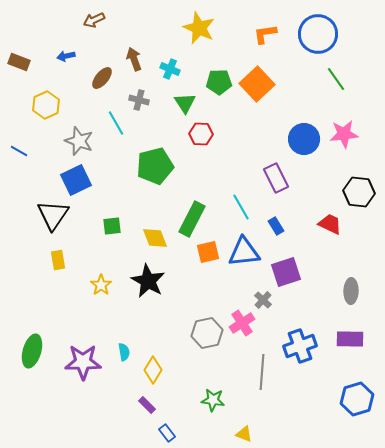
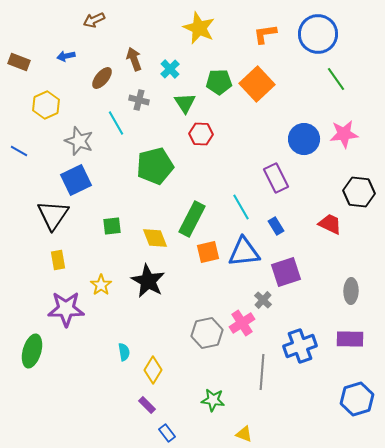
cyan cross at (170, 69): rotated 24 degrees clockwise
purple star at (83, 362): moved 17 px left, 53 px up
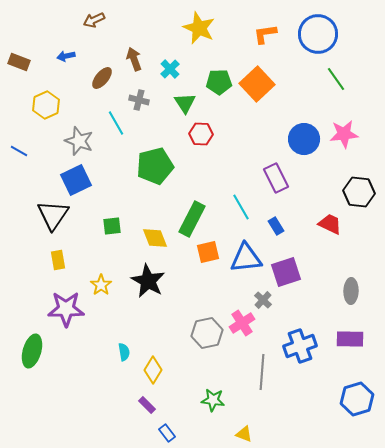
blue triangle at (244, 252): moved 2 px right, 6 px down
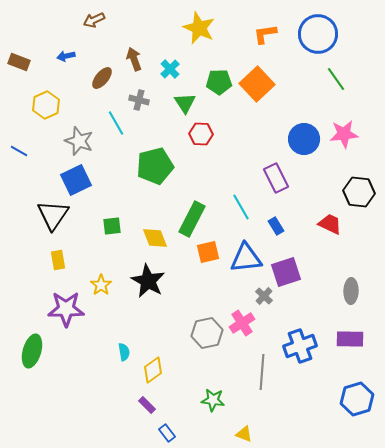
gray cross at (263, 300): moved 1 px right, 4 px up
yellow diamond at (153, 370): rotated 24 degrees clockwise
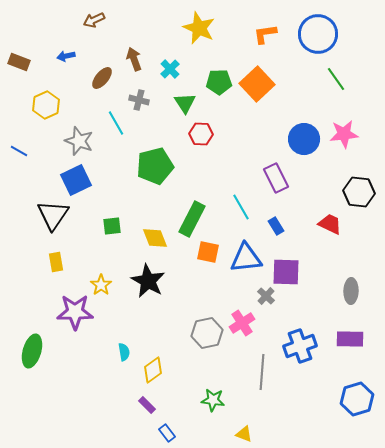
orange square at (208, 252): rotated 25 degrees clockwise
yellow rectangle at (58, 260): moved 2 px left, 2 px down
purple square at (286, 272): rotated 20 degrees clockwise
gray cross at (264, 296): moved 2 px right
purple star at (66, 309): moved 9 px right, 3 px down
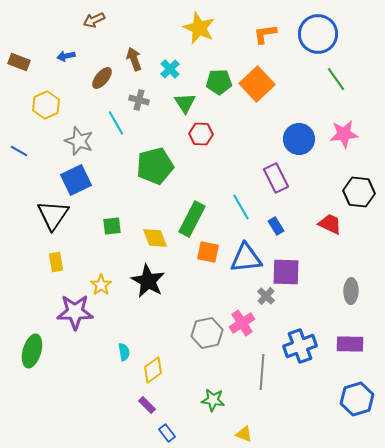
blue circle at (304, 139): moved 5 px left
purple rectangle at (350, 339): moved 5 px down
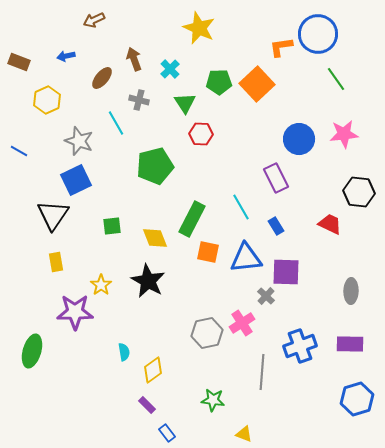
orange L-shape at (265, 34): moved 16 px right, 13 px down
yellow hexagon at (46, 105): moved 1 px right, 5 px up
